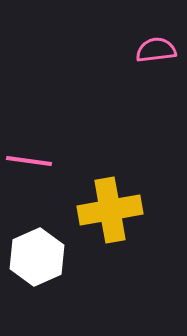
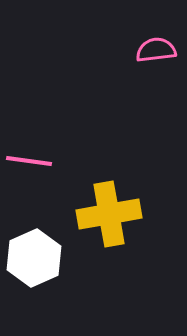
yellow cross: moved 1 px left, 4 px down
white hexagon: moved 3 px left, 1 px down
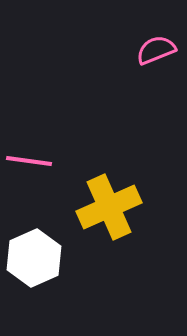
pink semicircle: rotated 15 degrees counterclockwise
yellow cross: moved 7 px up; rotated 14 degrees counterclockwise
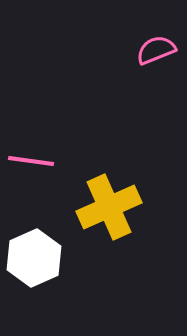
pink line: moved 2 px right
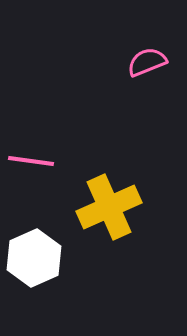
pink semicircle: moved 9 px left, 12 px down
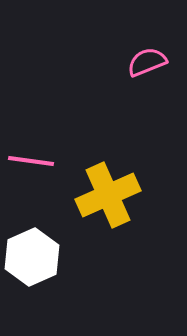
yellow cross: moved 1 px left, 12 px up
white hexagon: moved 2 px left, 1 px up
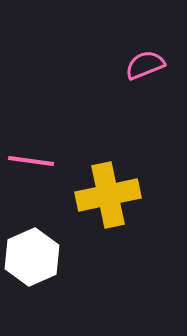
pink semicircle: moved 2 px left, 3 px down
yellow cross: rotated 12 degrees clockwise
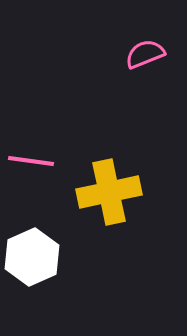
pink semicircle: moved 11 px up
yellow cross: moved 1 px right, 3 px up
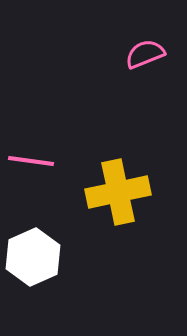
yellow cross: moved 9 px right
white hexagon: moved 1 px right
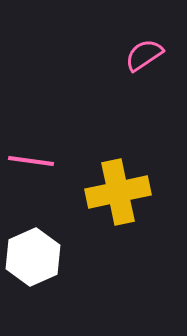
pink semicircle: moved 1 px left, 1 px down; rotated 12 degrees counterclockwise
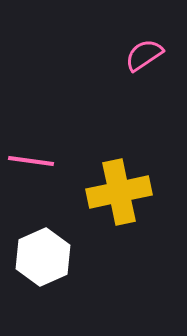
yellow cross: moved 1 px right
white hexagon: moved 10 px right
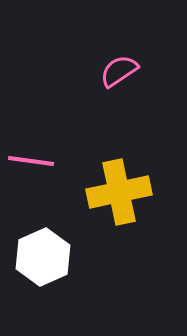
pink semicircle: moved 25 px left, 16 px down
